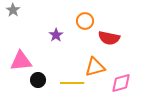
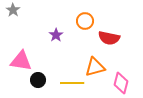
pink triangle: rotated 15 degrees clockwise
pink diamond: rotated 60 degrees counterclockwise
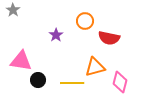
pink diamond: moved 1 px left, 1 px up
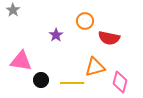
black circle: moved 3 px right
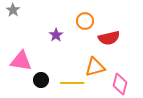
red semicircle: rotated 25 degrees counterclockwise
pink diamond: moved 2 px down
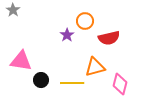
purple star: moved 11 px right
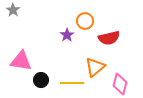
orange triangle: rotated 25 degrees counterclockwise
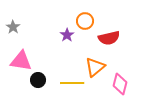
gray star: moved 17 px down
black circle: moved 3 px left
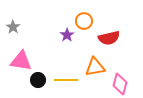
orange circle: moved 1 px left
orange triangle: rotated 30 degrees clockwise
yellow line: moved 6 px left, 3 px up
